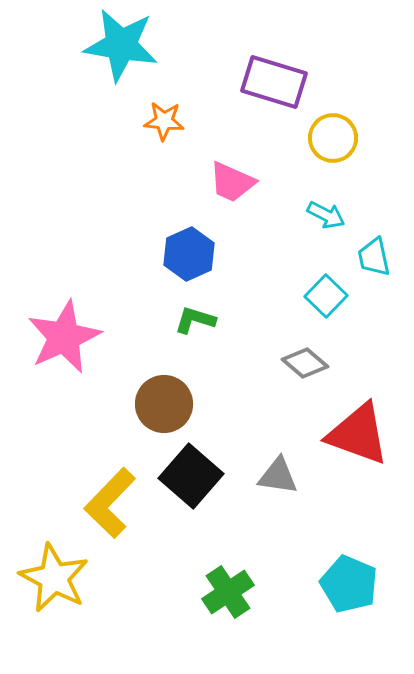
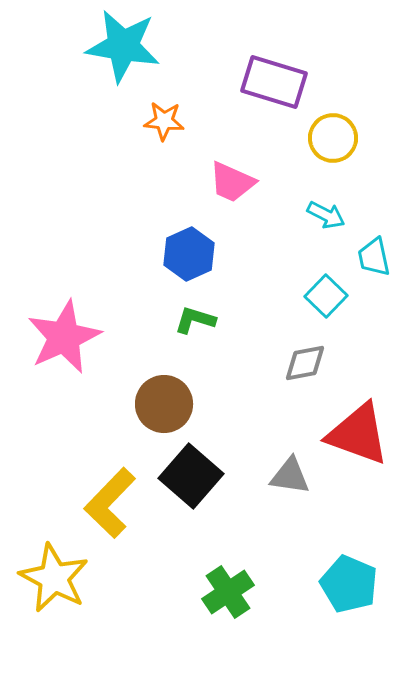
cyan star: moved 2 px right, 1 px down
gray diamond: rotated 51 degrees counterclockwise
gray triangle: moved 12 px right
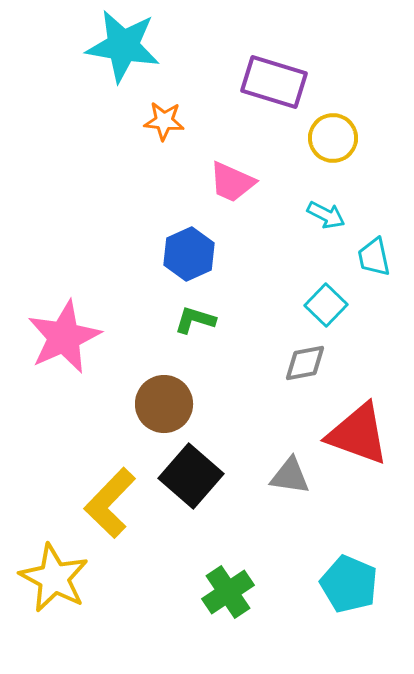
cyan square: moved 9 px down
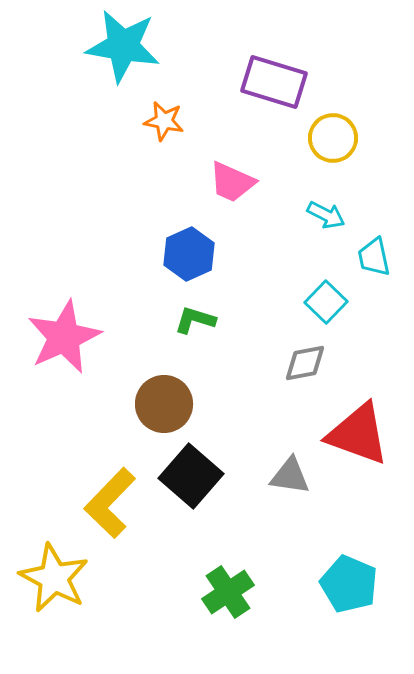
orange star: rotated 6 degrees clockwise
cyan square: moved 3 px up
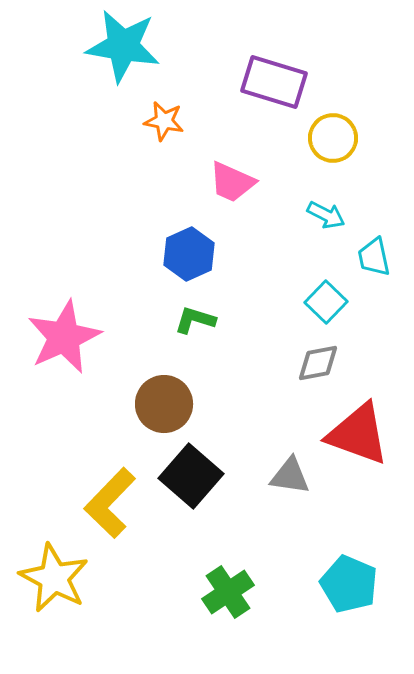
gray diamond: moved 13 px right
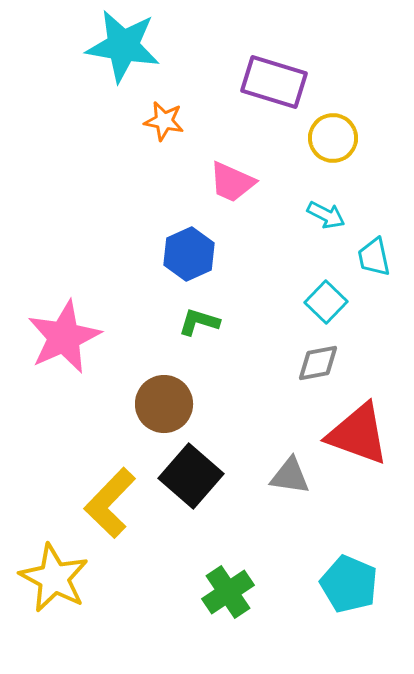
green L-shape: moved 4 px right, 2 px down
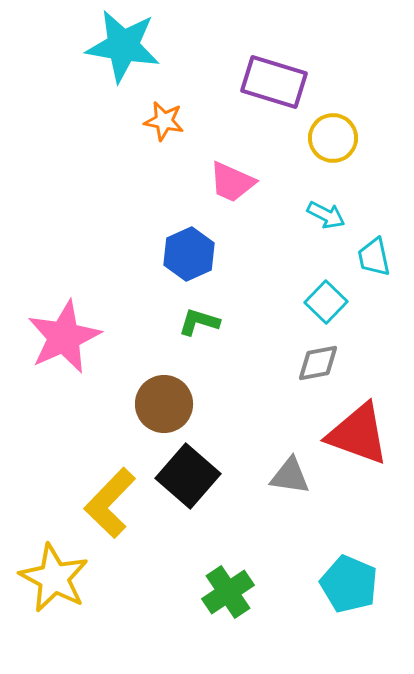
black square: moved 3 px left
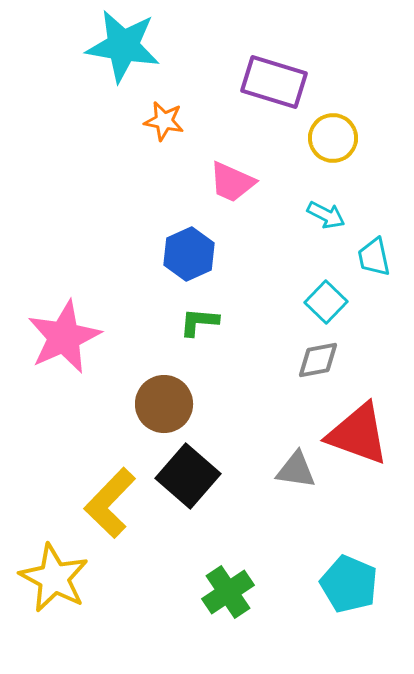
green L-shape: rotated 12 degrees counterclockwise
gray diamond: moved 3 px up
gray triangle: moved 6 px right, 6 px up
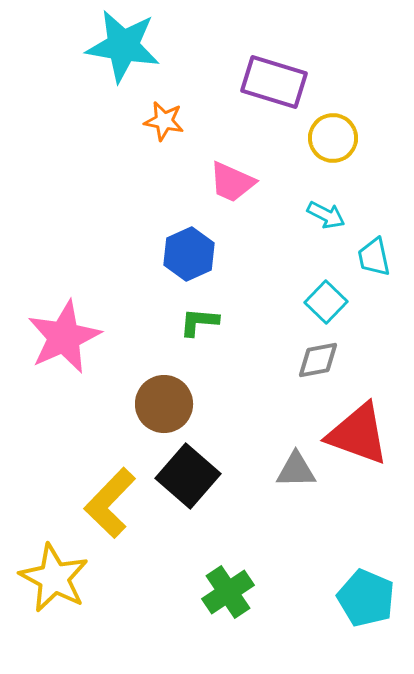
gray triangle: rotated 9 degrees counterclockwise
cyan pentagon: moved 17 px right, 14 px down
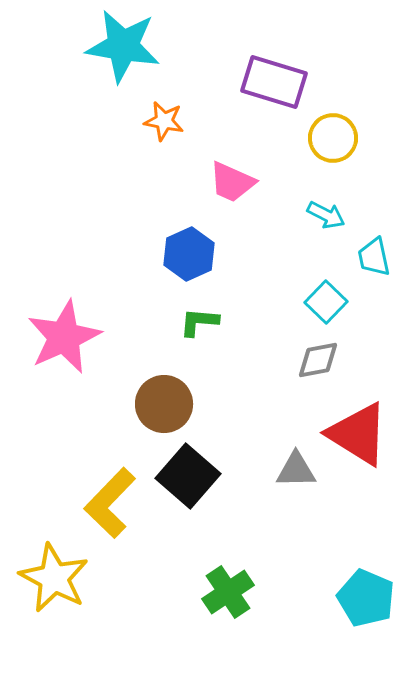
red triangle: rotated 12 degrees clockwise
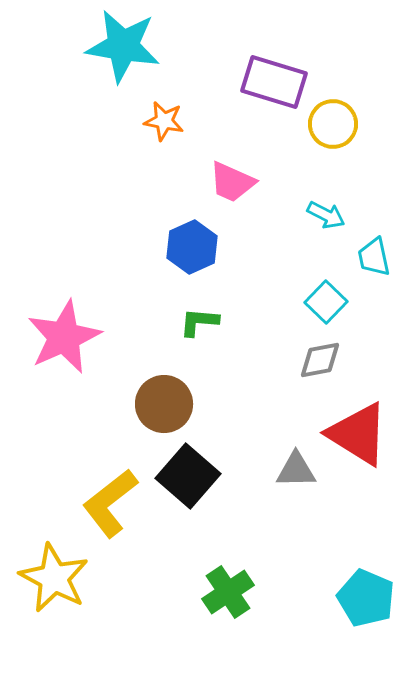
yellow circle: moved 14 px up
blue hexagon: moved 3 px right, 7 px up
gray diamond: moved 2 px right
yellow L-shape: rotated 8 degrees clockwise
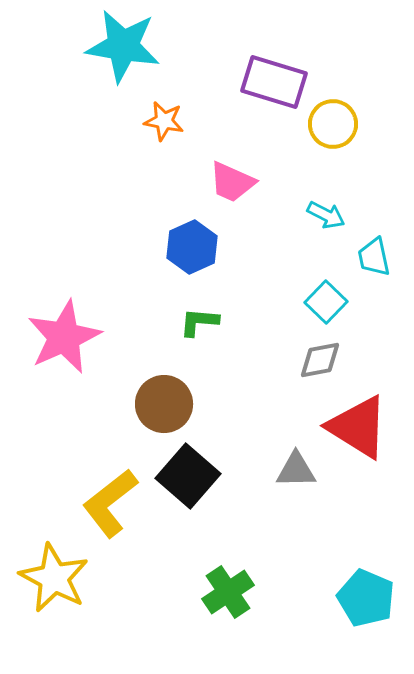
red triangle: moved 7 px up
